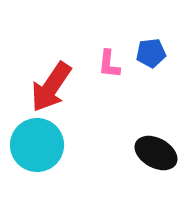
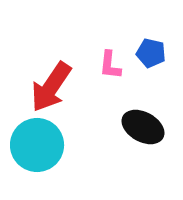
blue pentagon: rotated 20 degrees clockwise
pink L-shape: moved 1 px right, 1 px down
black ellipse: moved 13 px left, 26 px up
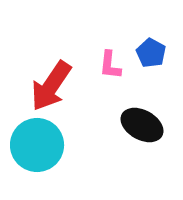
blue pentagon: rotated 16 degrees clockwise
red arrow: moved 1 px up
black ellipse: moved 1 px left, 2 px up
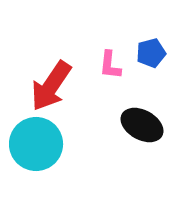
blue pentagon: rotated 28 degrees clockwise
cyan circle: moved 1 px left, 1 px up
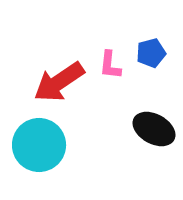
red arrow: moved 8 px right, 4 px up; rotated 22 degrees clockwise
black ellipse: moved 12 px right, 4 px down
cyan circle: moved 3 px right, 1 px down
